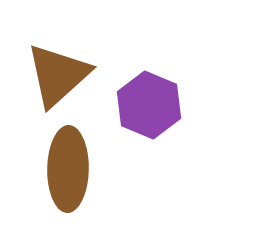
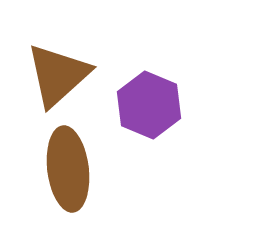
brown ellipse: rotated 8 degrees counterclockwise
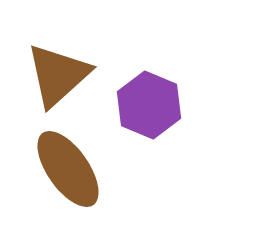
brown ellipse: rotated 28 degrees counterclockwise
